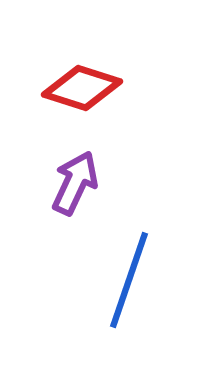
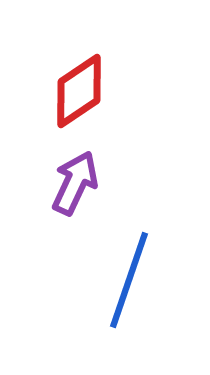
red diamond: moved 3 px left, 3 px down; rotated 52 degrees counterclockwise
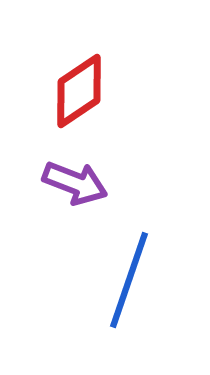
purple arrow: rotated 86 degrees clockwise
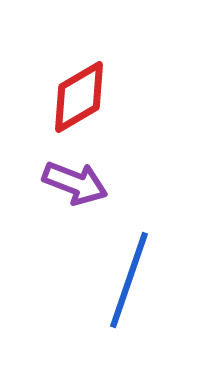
red diamond: moved 6 px down; rotated 4 degrees clockwise
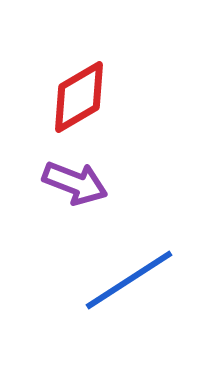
blue line: rotated 38 degrees clockwise
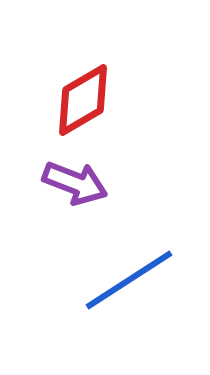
red diamond: moved 4 px right, 3 px down
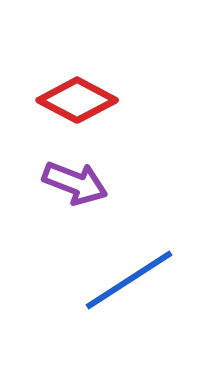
red diamond: moved 6 px left; rotated 58 degrees clockwise
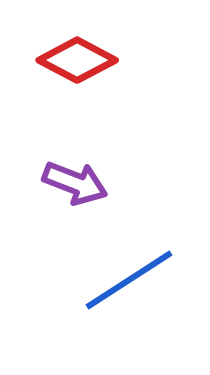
red diamond: moved 40 px up
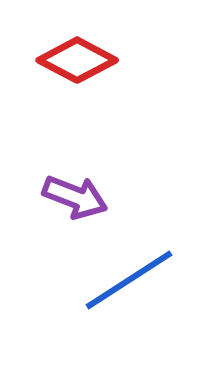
purple arrow: moved 14 px down
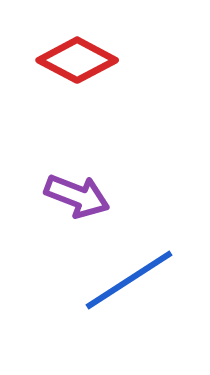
purple arrow: moved 2 px right, 1 px up
